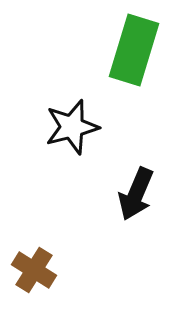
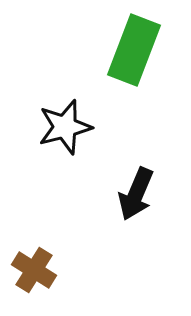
green rectangle: rotated 4 degrees clockwise
black star: moved 7 px left
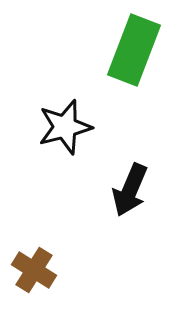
black arrow: moved 6 px left, 4 px up
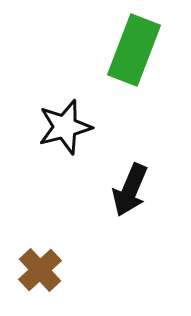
brown cross: moved 6 px right; rotated 15 degrees clockwise
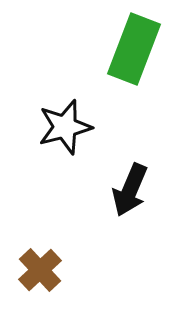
green rectangle: moved 1 px up
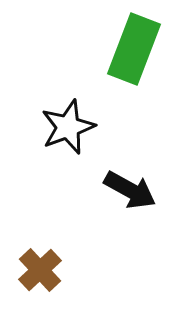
black star: moved 3 px right; rotated 6 degrees counterclockwise
black arrow: rotated 84 degrees counterclockwise
